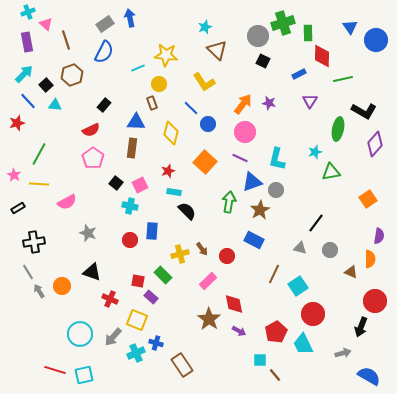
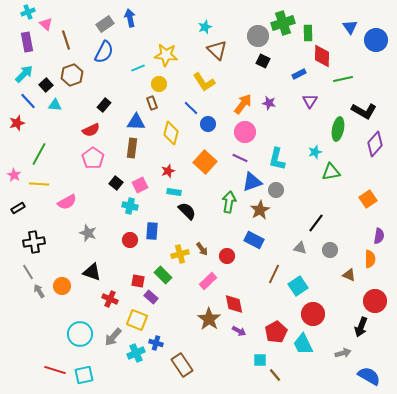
brown triangle at (351, 272): moved 2 px left, 3 px down
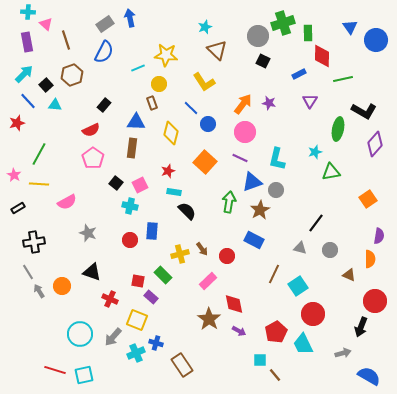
cyan cross at (28, 12): rotated 24 degrees clockwise
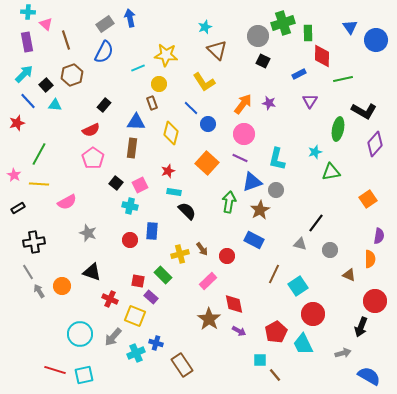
pink circle at (245, 132): moved 1 px left, 2 px down
orange square at (205, 162): moved 2 px right, 1 px down
gray triangle at (300, 248): moved 4 px up
yellow square at (137, 320): moved 2 px left, 4 px up
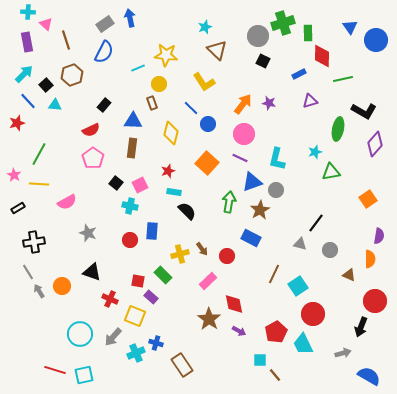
purple triangle at (310, 101): rotated 42 degrees clockwise
blue triangle at (136, 122): moved 3 px left, 1 px up
blue rectangle at (254, 240): moved 3 px left, 2 px up
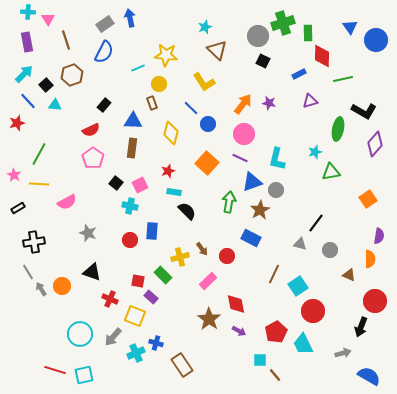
pink triangle at (46, 24): moved 2 px right, 5 px up; rotated 16 degrees clockwise
yellow cross at (180, 254): moved 3 px down
gray arrow at (39, 291): moved 2 px right, 2 px up
red diamond at (234, 304): moved 2 px right
red circle at (313, 314): moved 3 px up
